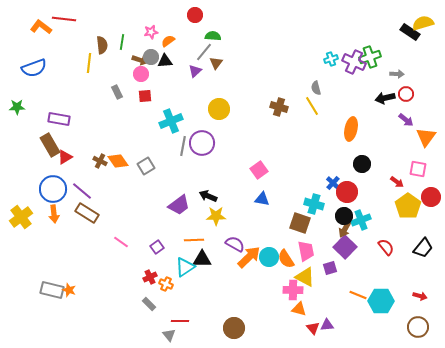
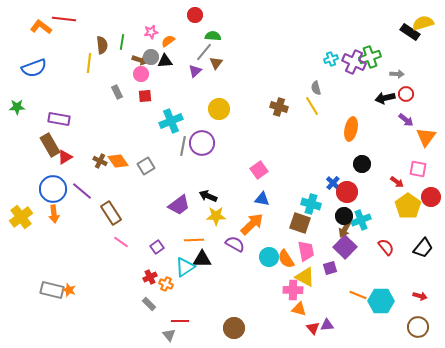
cyan cross at (314, 204): moved 3 px left
brown rectangle at (87, 213): moved 24 px right; rotated 25 degrees clockwise
orange arrow at (249, 257): moved 3 px right, 33 px up
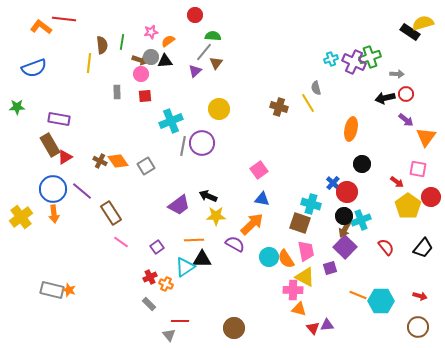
gray rectangle at (117, 92): rotated 24 degrees clockwise
yellow line at (312, 106): moved 4 px left, 3 px up
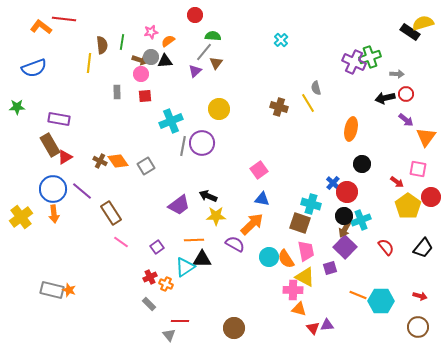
cyan cross at (331, 59): moved 50 px left, 19 px up; rotated 24 degrees counterclockwise
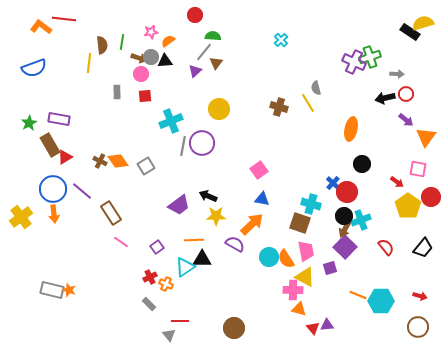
brown arrow at (140, 60): moved 1 px left, 2 px up
green star at (17, 107): moved 12 px right, 16 px down; rotated 28 degrees counterclockwise
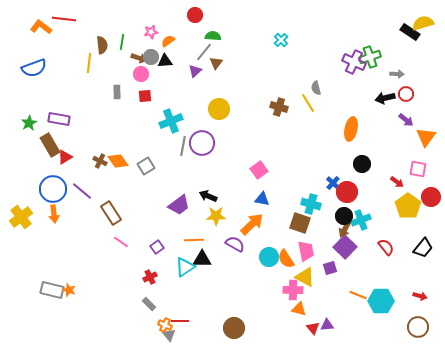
orange cross at (166, 284): moved 1 px left, 41 px down
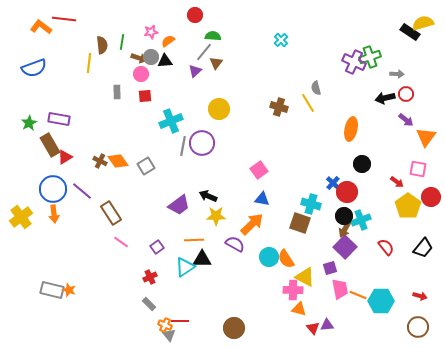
pink trapezoid at (306, 251): moved 34 px right, 38 px down
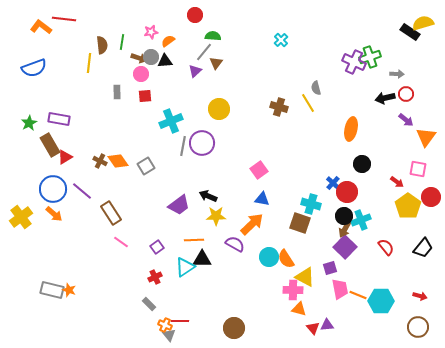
orange arrow at (54, 214): rotated 42 degrees counterclockwise
red cross at (150, 277): moved 5 px right
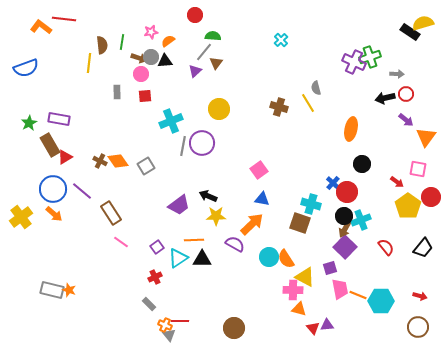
blue semicircle at (34, 68): moved 8 px left
cyan triangle at (185, 267): moved 7 px left, 9 px up
